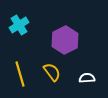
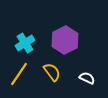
cyan cross: moved 6 px right, 18 px down
yellow line: moved 1 px left; rotated 50 degrees clockwise
white semicircle: rotated 28 degrees clockwise
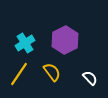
white semicircle: moved 3 px right; rotated 21 degrees clockwise
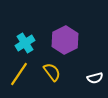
white semicircle: moved 5 px right; rotated 119 degrees clockwise
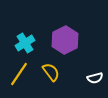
yellow semicircle: moved 1 px left
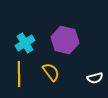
purple hexagon: rotated 20 degrees counterclockwise
yellow line: rotated 35 degrees counterclockwise
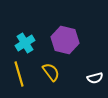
yellow line: rotated 15 degrees counterclockwise
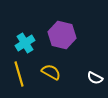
purple hexagon: moved 3 px left, 5 px up
yellow semicircle: rotated 24 degrees counterclockwise
white semicircle: rotated 42 degrees clockwise
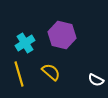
yellow semicircle: rotated 12 degrees clockwise
white semicircle: moved 1 px right, 2 px down
